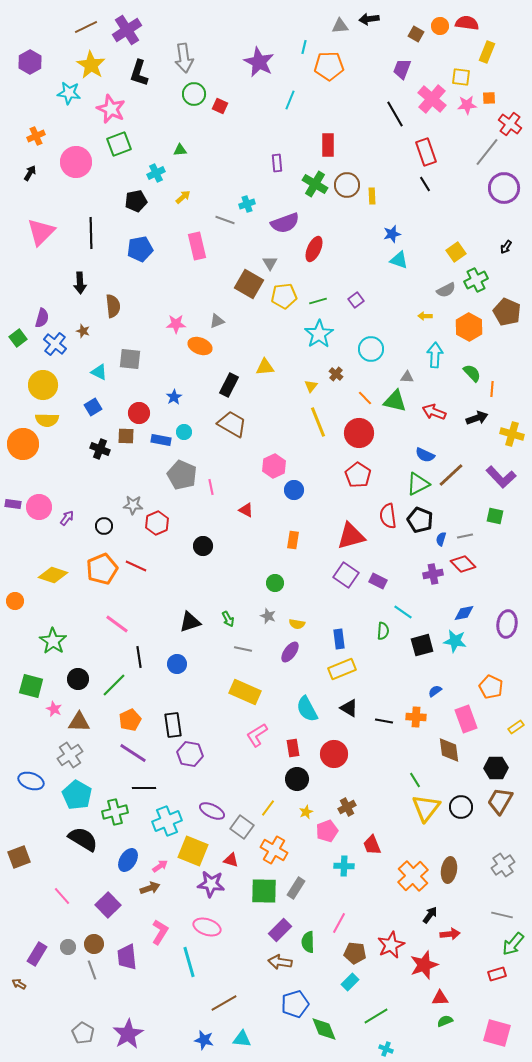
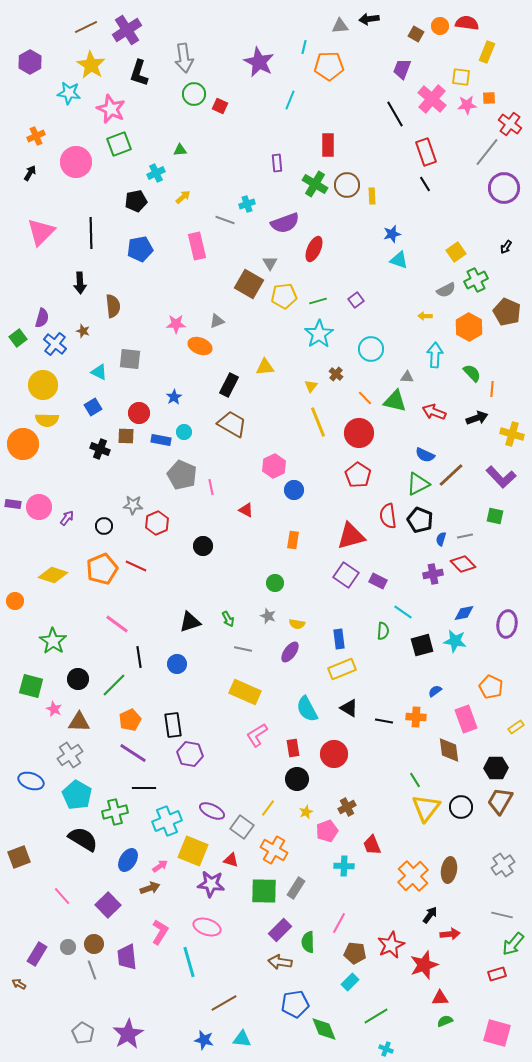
blue pentagon at (295, 1004): rotated 8 degrees clockwise
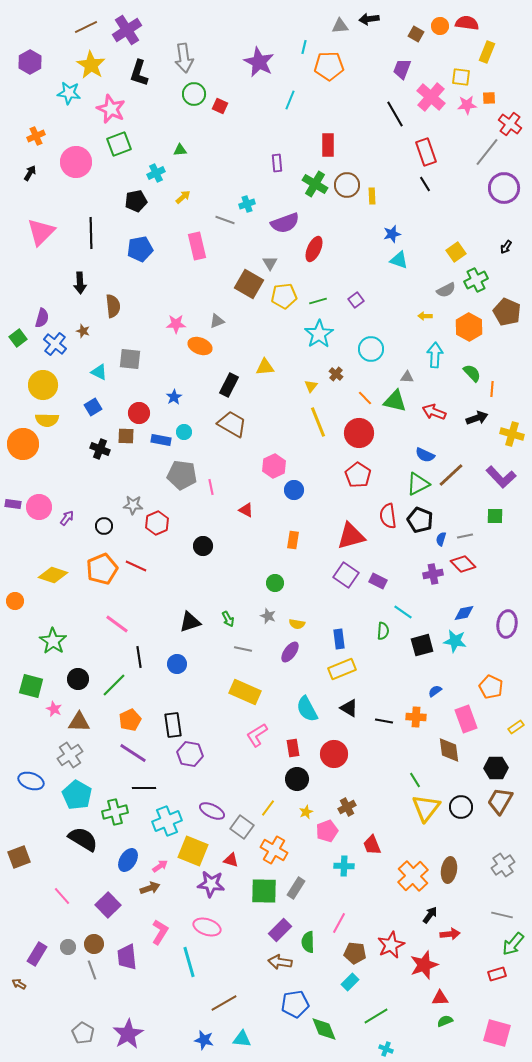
pink cross at (432, 99): moved 1 px left, 2 px up
gray pentagon at (182, 475): rotated 16 degrees counterclockwise
green square at (495, 516): rotated 12 degrees counterclockwise
